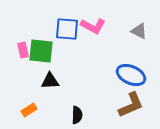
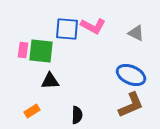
gray triangle: moved 3 px left, 2 px down
pink rectangle: rotated 21 degrees clockwise
orange rectangle: moved 3 px right, 1 px down
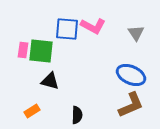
gray triangle: rotated 30 degrees clockwise
black triangle: rotated 18 degrees clockwise
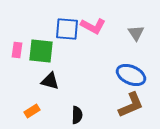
pink rectangle: moved 6 px left
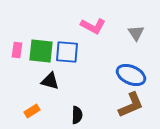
blue square: moved 23 px down
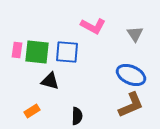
gray triangle: moved 1 px left, 1 px down
green square: moved 4 px left, 1 px down
black semicircle: moved 1 px down
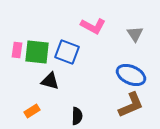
blue square: rotated 15 degrees clockwise
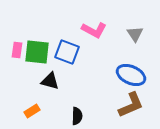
pink L-shape: moved 1 px right, 4 px down
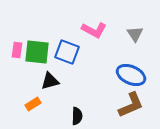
black triangle: rotated 30 degrees counterclockwise
orange rectangle: moved 1 px right, 7 px up
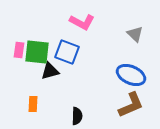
pink L-shape: moved 12 px left, 8 px up
gray triangle: rotated 12 degrees counterclockwise
pink rectangle: moved 2 px right
black triangle: moved 10 px up
orange rectangle: rotated 56 degrees counterclockwise
